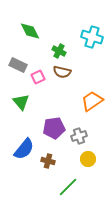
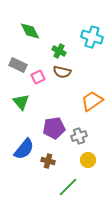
yellow circle: moved 1 px down
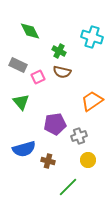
purple pentagon: moved 1 px right, 4 px up
blue semicircle: rotated 35 degrees clockwise
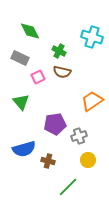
gray rectangle: moved 2 px right, 7 px up
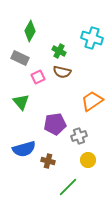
green diamond: rotated 55 degrees clockwise
cyan cross: moved 1 px down
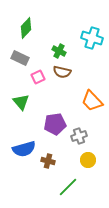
green diamond: moved 4 px left, 3 px up; rotated 15 degrees clockwise
orange trapezoid: rotated 100 degrees counterclockwise
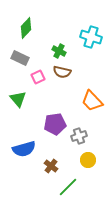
cyan cross: moved 1 px left, 1 px up
green triangle: moved 3 px left, 3 px up
brown cross: moved 3 px right, 5 px down; rotated 24 degrees clockwise
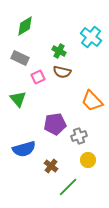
green diamond: moved 1 px left, 2 px up; rotated 15 degrees clockwise
cyan cross: rotated 20 degrees clockwise
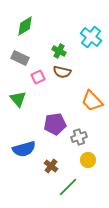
gray cross: moved 1 px down
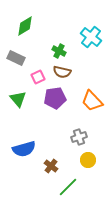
gray rectangle: moved 4 px left
purple pentagon: moved 26 px up
